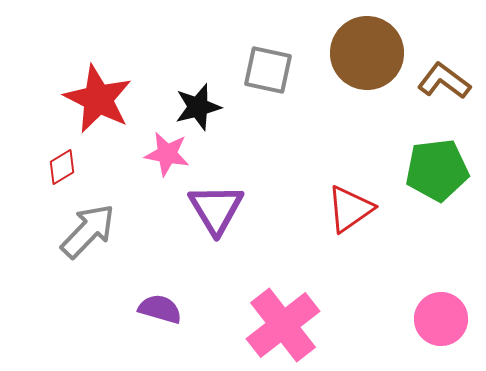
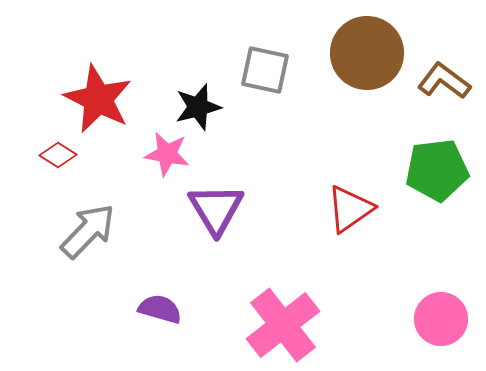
gray square: moved 3 px left
red diamond: moved 4 px left, 12 px up; rotated 63 degrees clockwise
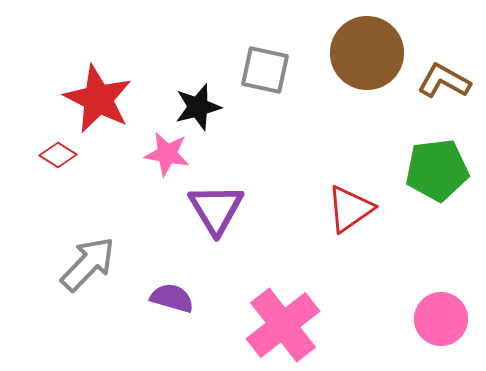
brown L-shape: rotated 8 degrees counterclockwise
gray arrow: moved 33 px down
purple semicircle: moved 12 px right, 11 px up
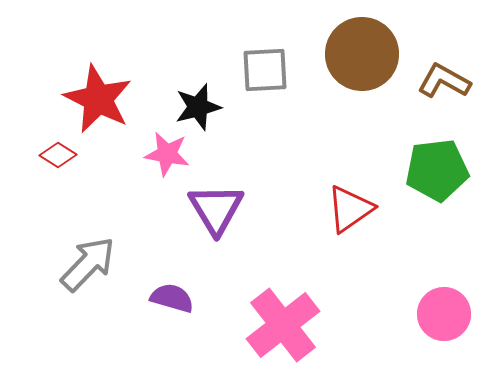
brown circle: moved 5 px left, 1 px down
gray square: rotated 15 degrees counterclockwise
pink circle: moved 3 px right, 5 px up
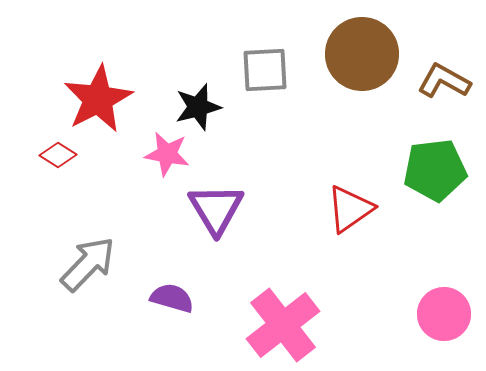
red star: rotated 18 degrees clockwise
green pentagon: moved 2 px left
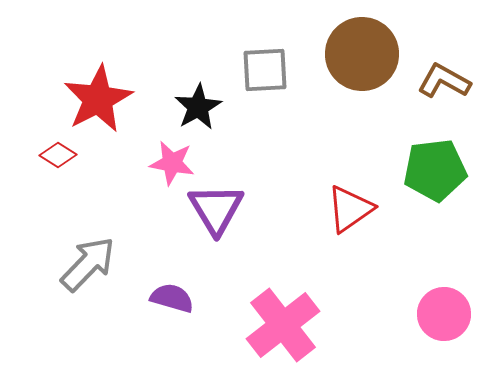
black star: rotated 15 degrees counterclockwise
pink star: moved 5 px right, 9 px down
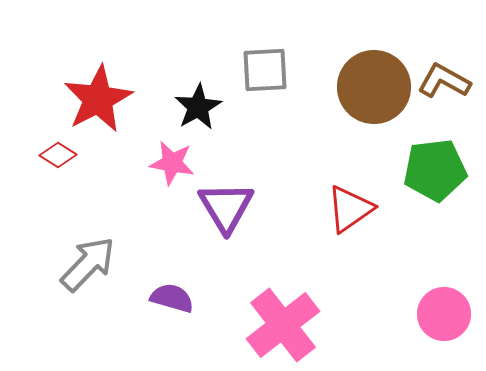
brown circle: moved 12 px right, 33 px down
purple triangle: moved 10 px right, 2 px up
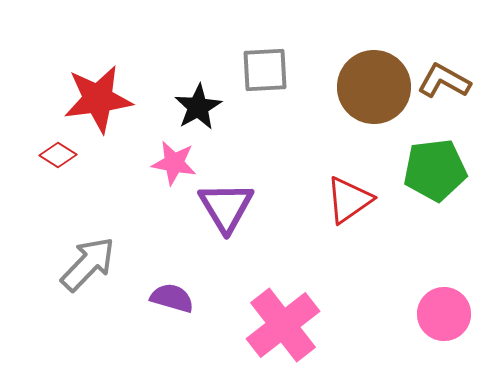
red star: rotated 20 degrees clockwise
pink star: moved 2 px right
red triangle: moved 1 px left, 9 px up
